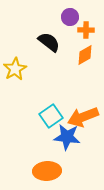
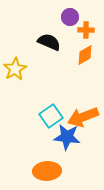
black semicircle: rotated 15 degrees counterclockwise
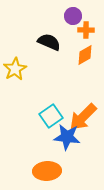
purple circle: moved 3 px right, 1 px up
orange arrow: rotated 24 degrees counterclockwise
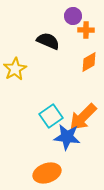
black semicircle: moved 1 px left, 1 px up
orange diamond: moved 4 px right, 7 px down
orange ellipse: moved 2 px down; rotated 16 degrees counterclockwise
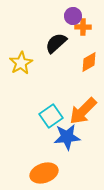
orange cross: moved 3 px left, 3 px up
black semicircle: moved 8 px right, 2 px down; rotated 65 degrees counterclockwise
yellow star: moved 6 px right, 6 px up
orange arrow: moved 6 px up
blue star: rotated 12 degrees counterclockwise
orange ellipse: moved 3 px left
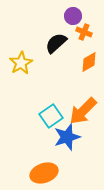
orange cross: moved 1 px right, 5 px down; rotated 21 degrees clockwise
blue star: rotated 12 degrees counterclockwise
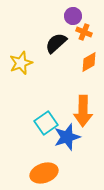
yellow star: rotated 10 degrees clockwise
orange arrow: rotated 44 degrees counterclockwise
cyan square: moved 5 px left, 7 px down
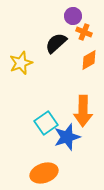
orange diamond: moved 2 px up
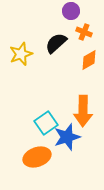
purple circle: moved 2 px left, 5 px up
yellow star: moved 9 px up
orange ellipse: moved 7 px left, 16 px up
